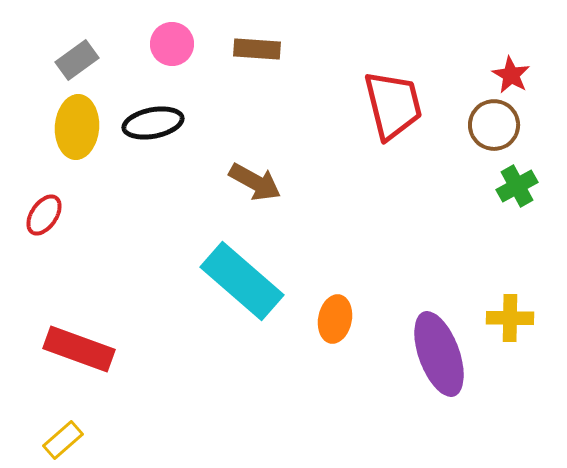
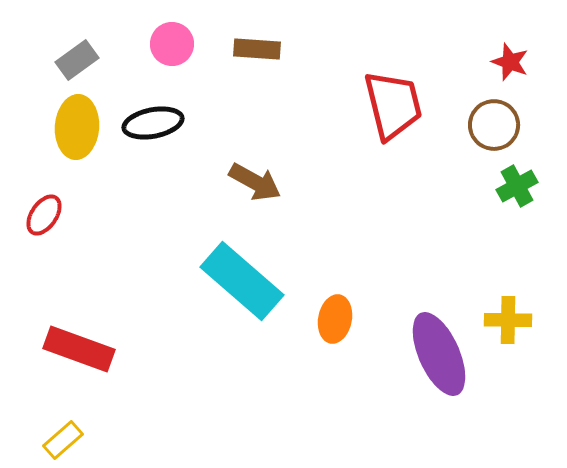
red star: moved 1 px left, 13 px up; rotated 9 degrees counterclockwise
yellow cross: moved 2 px left, 2 px down
purple ellipse: rotated 4 degrees counterclockwise
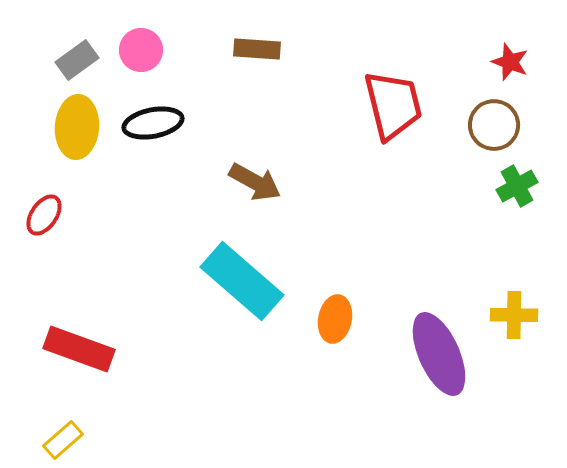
pink circle: moved 31 px left, 6 px down
yellow cross: moved 6 px right, 5 px up
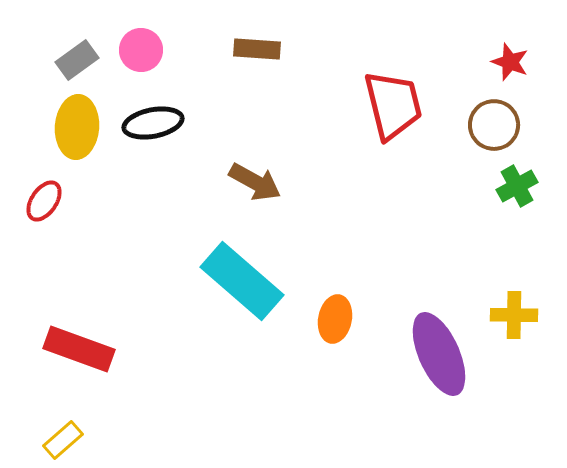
red ellipse: moved 14 px up
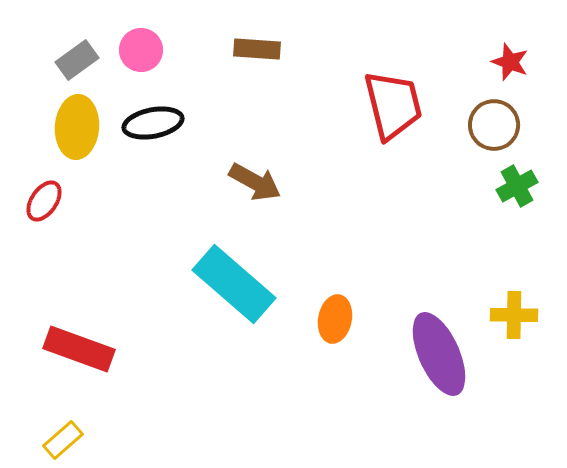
cyan rectangle: moved 8 px left, 3 px down
